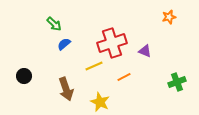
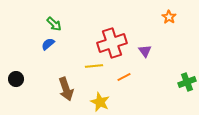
orange star: rotated 24 degrees counterclockwise
blue semicircle: moved 16 px left
purple triangle: rotated 32 degrees clockwise
yellow line: rotated 18 degrees clockwise
black circle: moved 8 px left, 3 px down
green cross: moved 10 px right
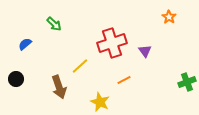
blue semicircle: moved 23 px left
yellow line: moved 14 px left; rotated 36 degrees counterclockwise
orange line: moved 3 px down
brown arrow: moved 7 px left, 2 px up
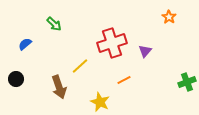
purple triangle: rotated 16 degrees clockwise
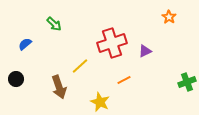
purple triangle: rotated 24 degrees clockwise
